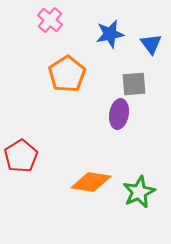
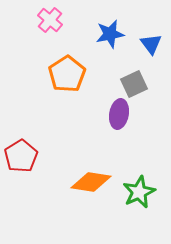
gray square: rotated 20 degrees counterclockwise
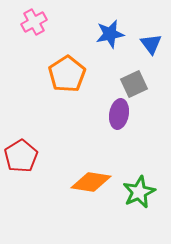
pink cross: moved 16 px left, 2 px down; rotated 20 degrees clockwise
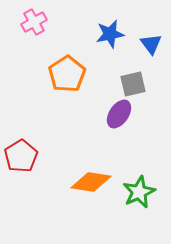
gray square: moved 1 px left; rotated 12 degrees clockwise
purple ellipse: rotated 24 degrees clockwise
